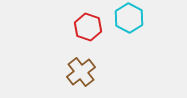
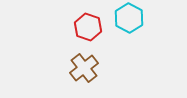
brown cross: moved 3 px right, 4 px up
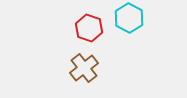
red hexagon: moved 1 px right, 1 px down
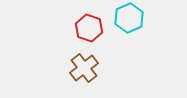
cyan hexagon: rotated 8 degrees clockwise
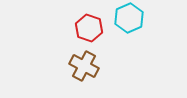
brown cross: moved 2 px up; rotated 24 degrees counterclockwise
